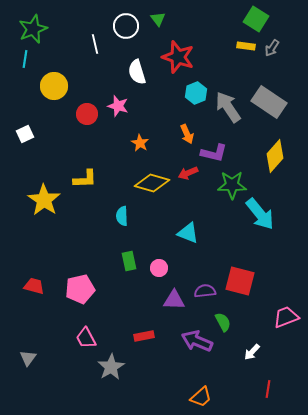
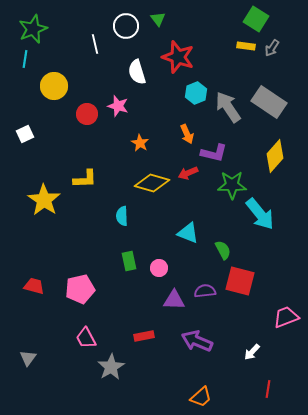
green semicircle at (223, 322): moved 72 px up
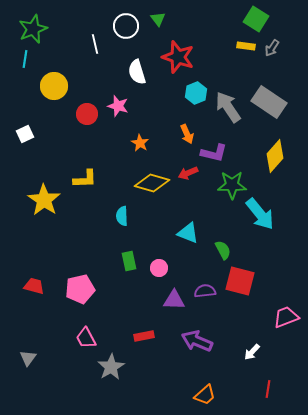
orange trapezoid at (201, 397): moved 4 px right, 2 px up
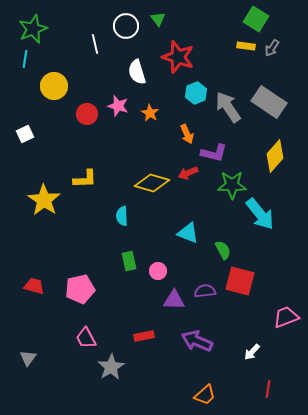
orange star at (140, 143): moved 10 px right, 30 px up
pink circle at (159, 268): moved 1 px left, 3 px down
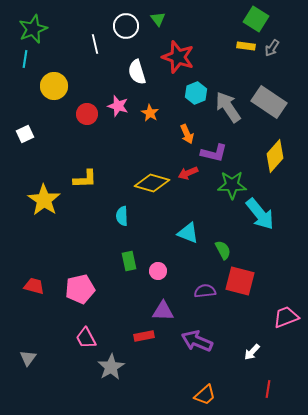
purple triangle at (174, 300): moved 11 px left, 11 px down
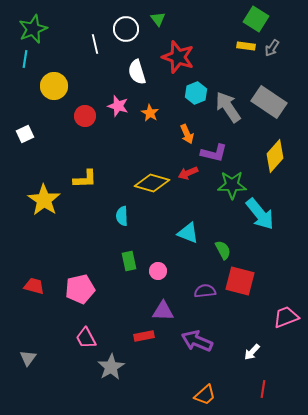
white circle at (126, 26): moved 3 px down
red circle at (87, 114): moved 2 px left, 2 px down
red line at (268, 389): moved 5 px left
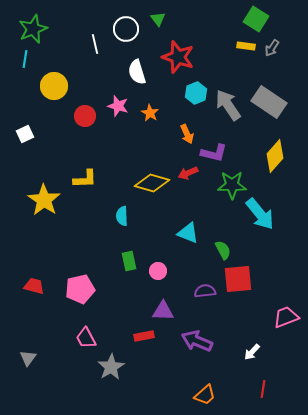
gray arrow at (228, 107): moved 2 px up
red square at (240, 281): moved 2 px left, 2 px up; rotated 20 degrees counterclockwise
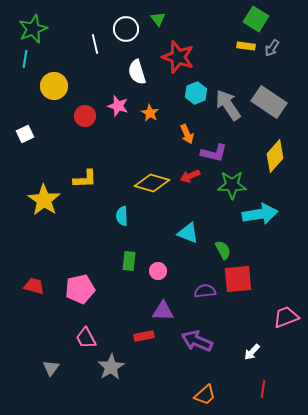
red arrow at (188, 173): moved 2 px right, 3 px down
cyan arrow at (260, 214): rotated 60 degrees counterclockwise
green rectangle at (129, 261): rotated 18 degrees clockwise
gray triangle at (28, 358): moved 23 px right, 10 px down
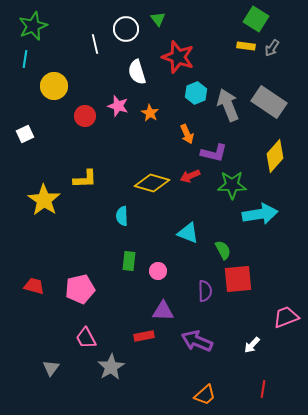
green star at (33, 29): moved 3 px up
gray arrow at (228, 105): rotated 12 degrees clockwise
purple semicircle at (205, 291): rotated 95 degrees clockwise
white arrow at (252, 352): moved 7 px up
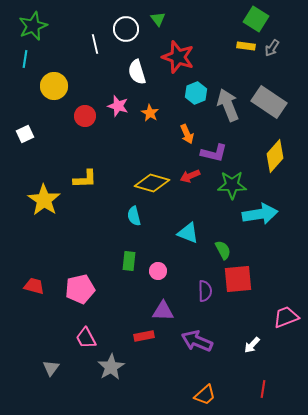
cyan semicircle at (122, 216): moved 12 px right; rotated 12 degrees counterclockwise
